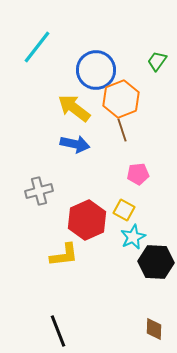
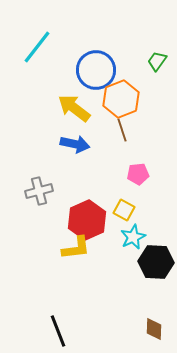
yellow L-shape: moved 12 px right, 7 px up
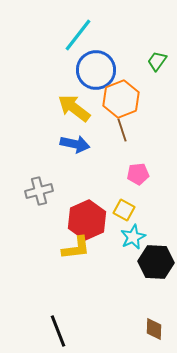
cyan line: moved 41 px right, 12 px up
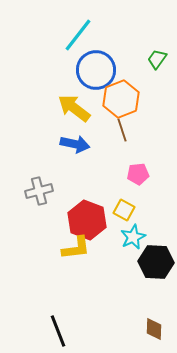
green trapezoid: moved 2 px up
red hexagon: rotated 15 degrees counterclockwise
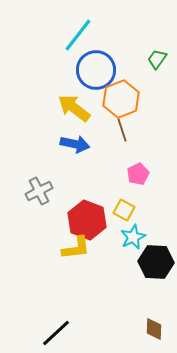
pink pentagon: rotated 20 degrees counterclockwise
gray cross: rotated 12 degrees counterclockwise
black line: moved 2 px left, 2 px down; rotated 68 degrees clockwise
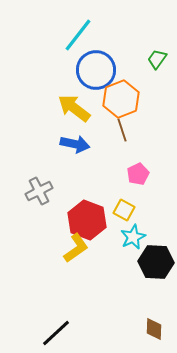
yellow L-shape: rotated 28 degrees counterclockwise
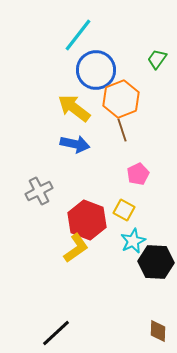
cyan star: moved 4 px down
brown diamond: moved 4 px right, 2 px down
